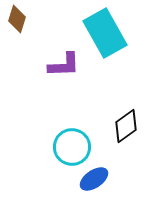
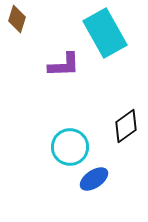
cyan circle: moved 2 px left
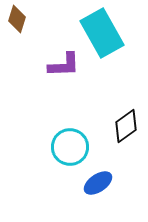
cyan rectangle: moved 3 px left
blue ellipse: moved 4 px right, 4 px down
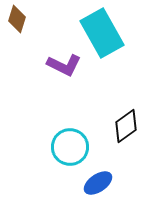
purple L-shape: rotated 28 degrees clockwise
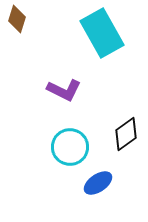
purple L-shape: moved 25 px down
black diamond: moved 8 px down
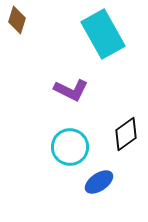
brown diamond: moved 1 px down
cyan rectangle: moved 1 px right, 1 px down
purple L-shape: moved 7 px right
blue ellipse: moved 1 px right, 1 px up
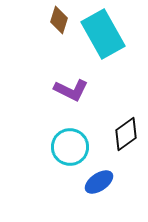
brown diamond: moved 42 px right
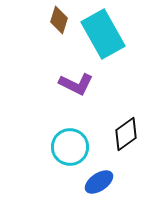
purple L-shape: moved 5 px right, 6 px up
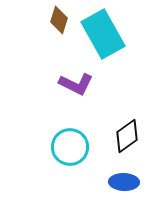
black diamond: moved 1 px right, 2 px down
blue ellipse: moved 25 px right; rotated 36 degrees clockwise
